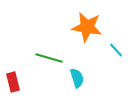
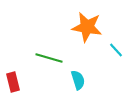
cyan semicircle: moved 1 px right, 2 px down
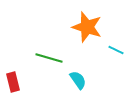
orange star: rotated 8 degrees clockwise
cyan line: rotated 21 degrees counterclockwise
cyan semicircle: rotated 18 degrees counterclockwise
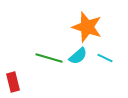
cyan line: moved 11 px left, 8 px down
cyan semicircle: moved 24 px up; rotated 84 degrees clockwise
